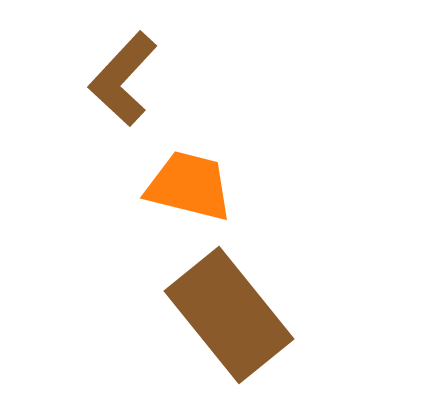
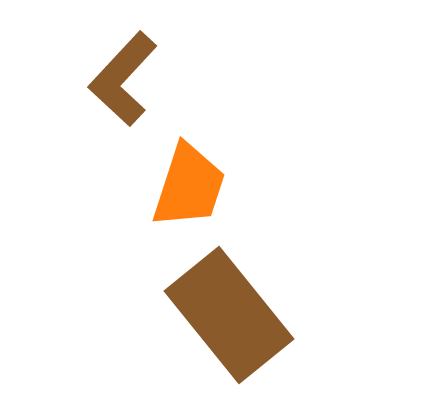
orange trapezoid: rotated 94 degrees clockwise
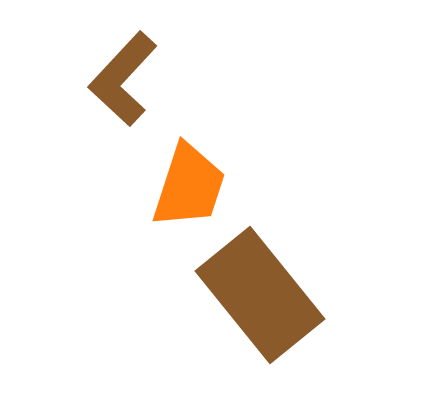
brown rectangle: moved 31 px right, 20 px up
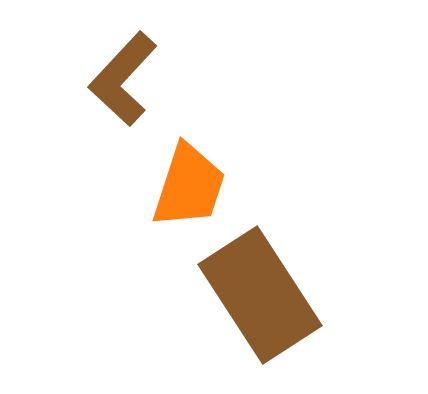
brown rectangle: rotated 6 degrees clockwise
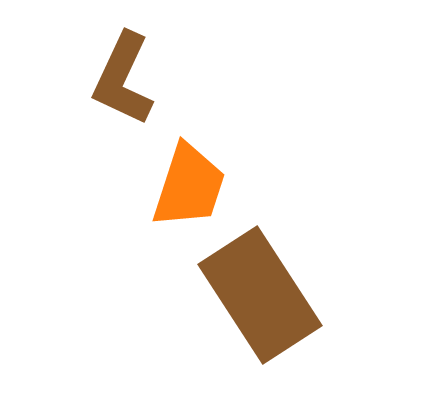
brown L-shape: rotated 18 degrees counterclockwise
